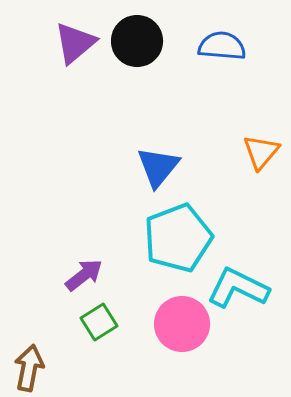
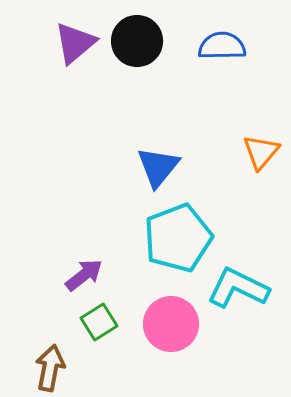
blue semicircle: rotated 6 degrees counterclockwise
pink circle: moved 11 px left
brown arrow: moved 21 px right
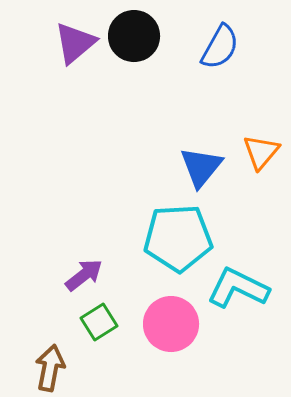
black circle: moved 3 px left, 5 px up
blue semicircle: moved 2 px left, 1 px down; rotated 120 degrees clockwise
blue triangle: moved 43 px right
cyan pentagon: rotated 18 degrees clockwise
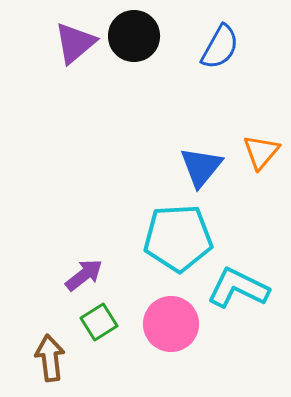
brown arrow: moved 10 px up; rotated 18 degrees counterclockwise
